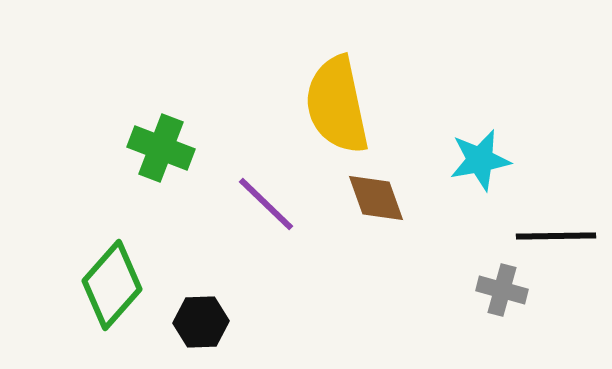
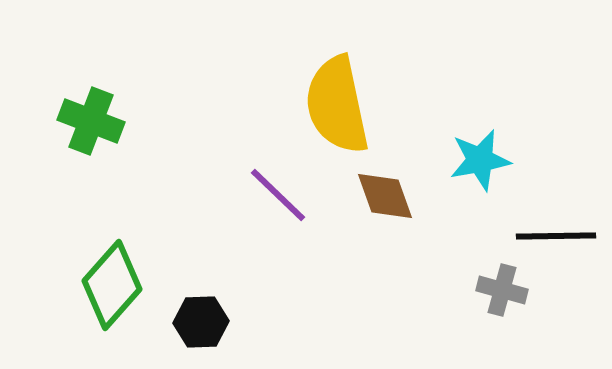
green cross: moved 70 px left, 27 px up
brown diamond: moved 9 px right, 2 px up
purple line: moved 12 px right, 9 px up
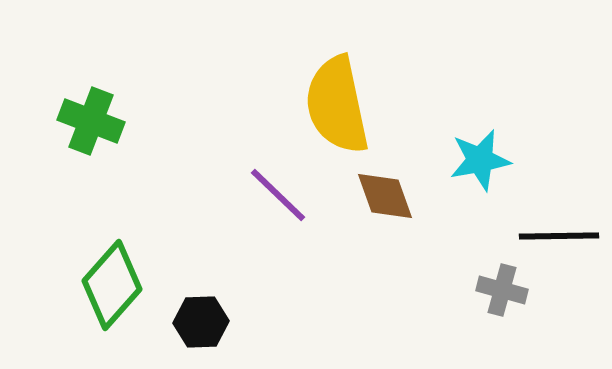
black line: moved 3 px right
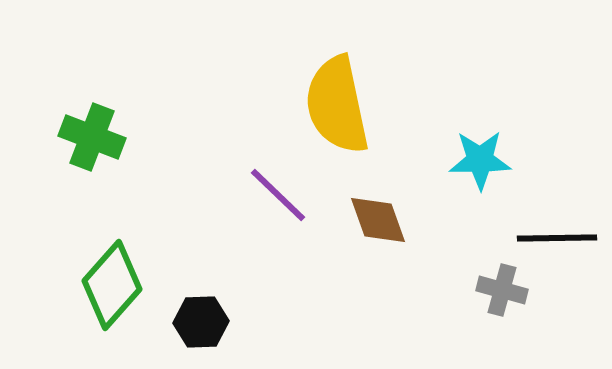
green cross: moved 1 px right, 16 px down
cyan star: rotated 10 degrees clockwise
brown diamond: moved 7 px left, 24 px down
black line: moved 2 px left, 2 px down
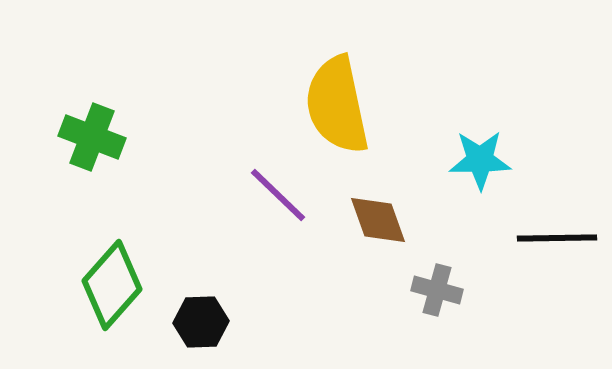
gray cross: moved 65 px left
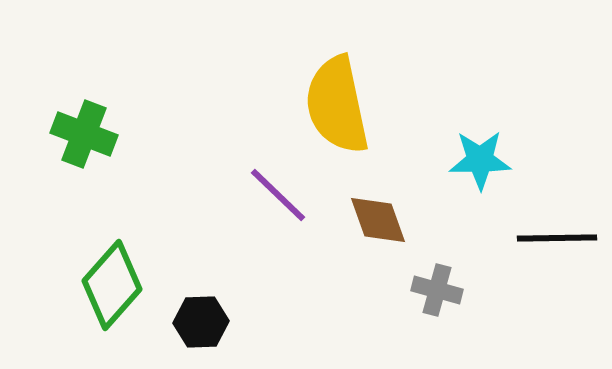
green cross: moved 8 px left, 3 px up
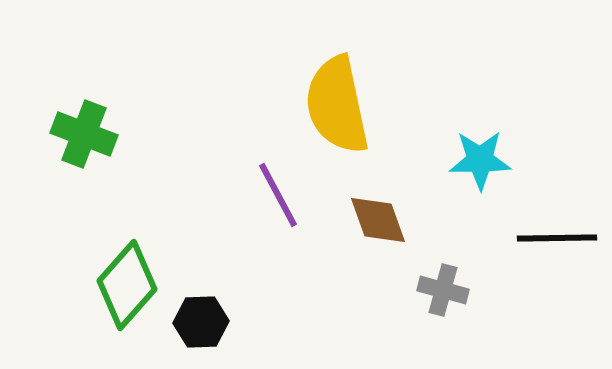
purple line: rotated 18 degrees clockwise
green diamond: moved 15 px right
gray cross: moved 6 px right
